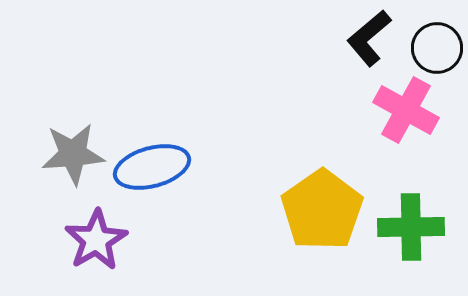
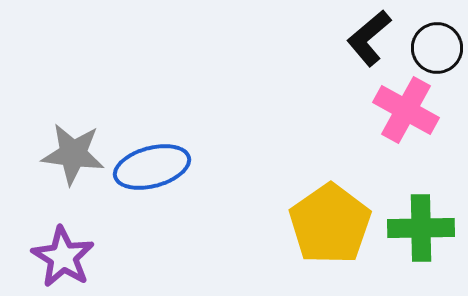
gray star: rotated 12 degrees clockwise
yellow pentagon: moved 8 px right, 14 px down
green cross: moved 10 px right, 1 px down
purple star: moved 33 px left, 17 px down; rotated 10 degrees counterclockwise
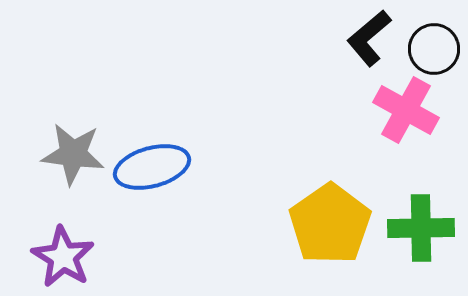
black circle: moved 3 px left, 1 px down
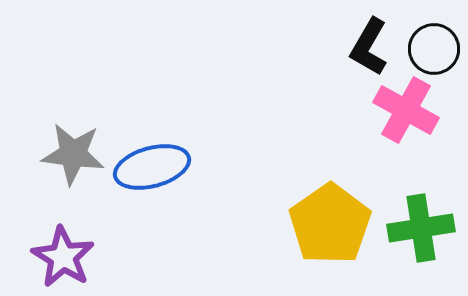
black L-shape: moved 9 px down; rotated 20 degrees counterclockwise
green cross: rotated 8 degrees counterclockwise
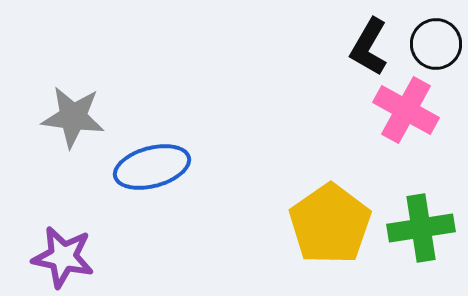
black circle: moved 2 px right, 5 px up
gray star: moved 37 px up
purple star: rotated 20 degrees counterclockwise
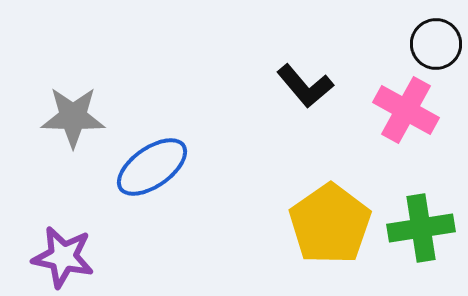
black L-shape: moved 64 px left, 39 px down; rotated 70 degrees counterclockwise
gray star: rotated 6 degrees counterclockwise
blue ellipse: rotated 20 degrees counterclockwise
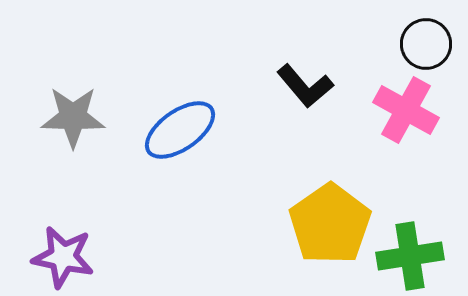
black circle: moved 10 px left
blue ellipse: moved 28 px right, 37 px up
green cross: moved 11 px left, 28 px down
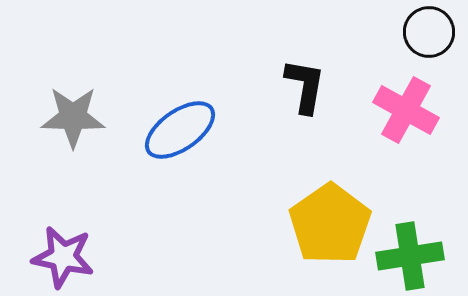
black circle: moved 3 px right, 12 px up
black L-shape: rotated 130 degrees counterclockwise
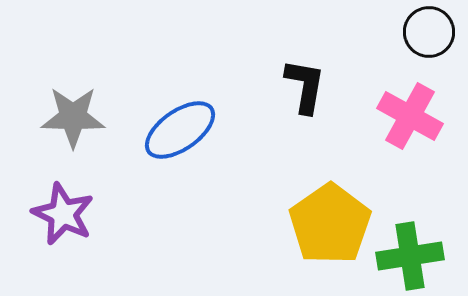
pink cross: moved 4 px right, 6 px down
purple star: moved 43 px up; rotated 14 degrees clockwise
